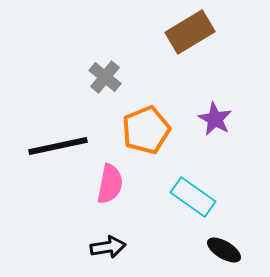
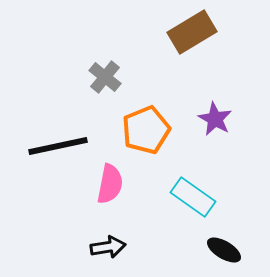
brown rectangle: moved 2 px right
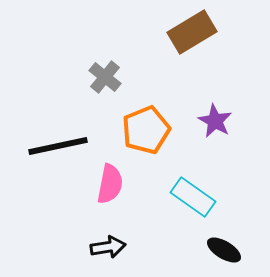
purple star: moved 2 px down
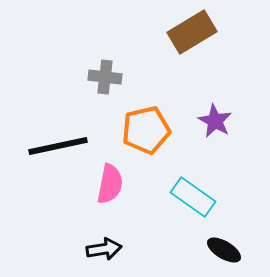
gray cross: rotated 32 degrees counterclockwise
orange pentagon: rotated 9 degrees clockwise
black arrow: moved 4 px left, 2 px down
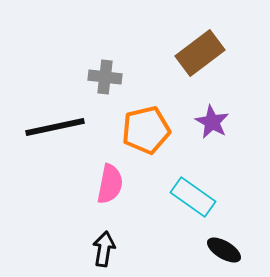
brown rectangle: moved 8 px right, 21 px down; rotated 6 degrees counterclockwise
purple star: moved 3 px left, 1 px down
black line: moved 3 px left, 19 px up
black arrow: rotated 72 degrees counterclockwise
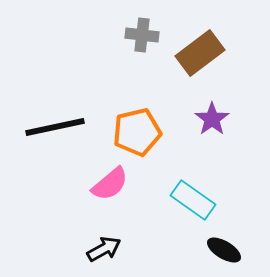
gray cross: moved 37 px right, 42 px up
purple star: moved 3 px up; rotated 8 degrees clockwise
orange pentagon: moved 9 px left, 2 px down
pink semicircle: rotated 39 degrees clockwise
cyan rectangle: moved 3 px down
black arrow: rotated 52 degrees clockwise
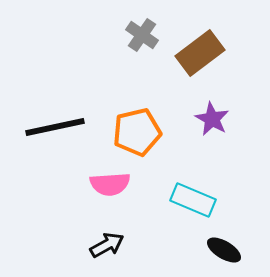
gray cross: rotated 28 degrees clockwise
purple star: rotated 8 degrees counterclockwise
pink semicircle: rotated 36 degrees clockwise
cyan rectangle: rotated 12 degrees counterclockwise
black arrow: moved 3 px right, 4 px up
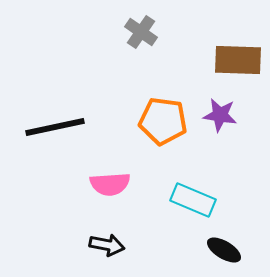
gray cross: moved 1 px left, 3 px up
brown rectangle: moved 38 px right, 7 px down; rotated 39 degrees clockwise
purple star: moved 8 px right, 4 px up; rotated 20 degrees counterclockwise
orange pentagon: moved 26 px right, 11 px up; rotated 21 degrees clockwise
black arrow: rotated 40 degrees clockwise
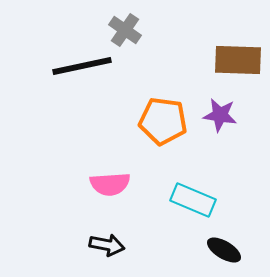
gray cross: moved 16 px left, 2 px up
black line: moved 27 px right, 61 px up
